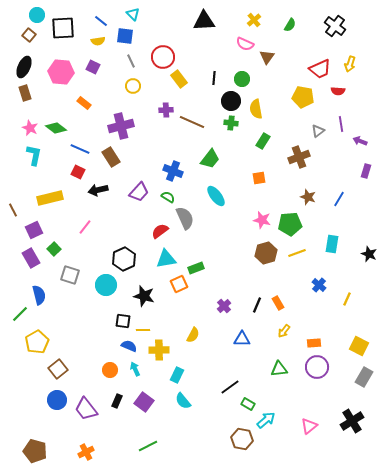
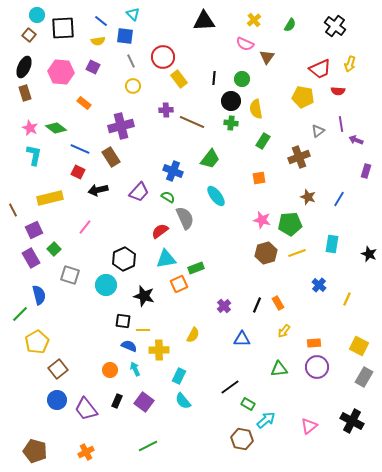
purple arrow at (360, 141): moved 4 px left, 1 px up
cyan rectangle at (177, 375): moved 2 px right, 1 px down
black cross at (352, 421): rotated 30 degrees counterclockwise
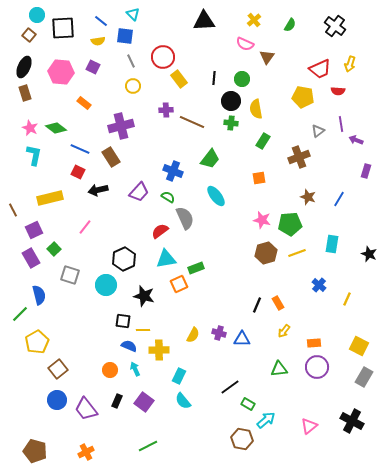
purple cross at (224, 306): moved 5 px left, 27 px down; rotated 32 degrees counterclockwise
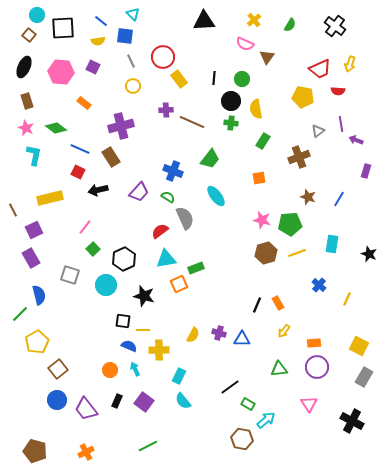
brown rectangle at (25, 93): moved 2 px right, 8 px down
pink star at (30, 128): moved 4 px left
green square at (54, 249): moved 39 px right
pink triangle at (309, 426): moved 22 px up; rotated 24 degrees counterclockwise
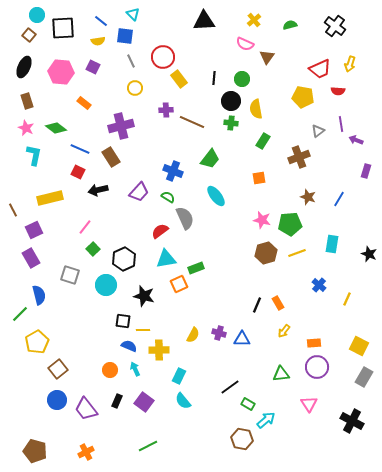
green semicircle at (290, 25): rotated 136 degrees counterclockwise
yellow circle at (133, 86): moved 2 px right, 2 px down
green triangle at (279, 369): moved 2 px right, 5 px down
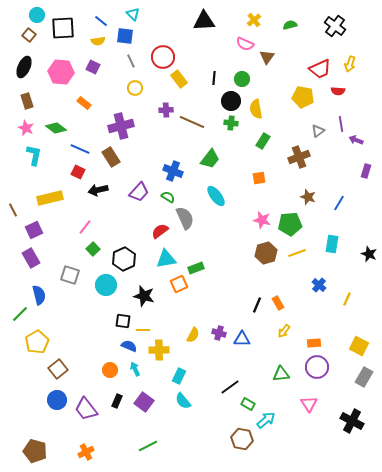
blue line at (339, 199): moved 4 px down
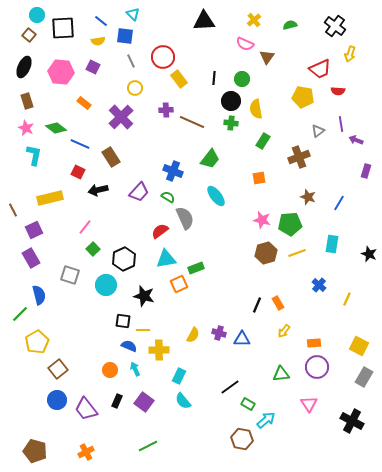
yellow arrow at (350, 64): moved 10 px up
purple cross at (121, 126): moved 9 px up; rotated 30 degrees counterclockwise
blue line at (80, 149): moved 5 px up
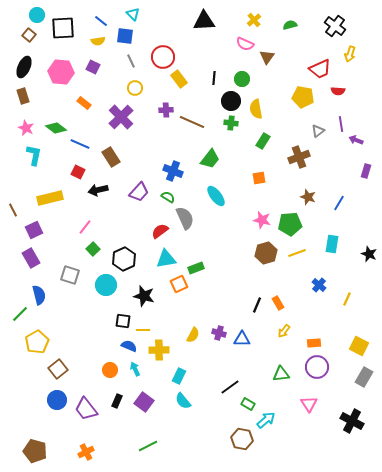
brown rectangle at (27, 101): moved 4 px left, 5 px up
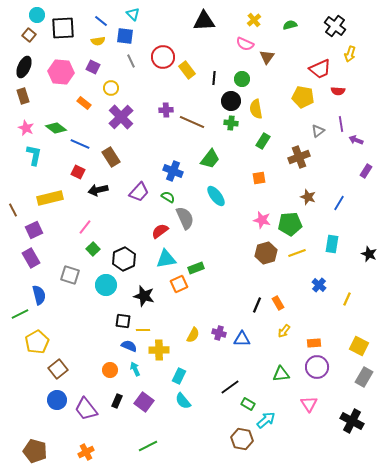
yellow rectangle at (179, 79): moved 8 px right, 9 px up
yellow circle at (135, 88): moved 24 px left
purple rectangle at (366, 171): rotated 16 degrees clockwise
green line at (20, 314): rotated 18 degrees clockwise
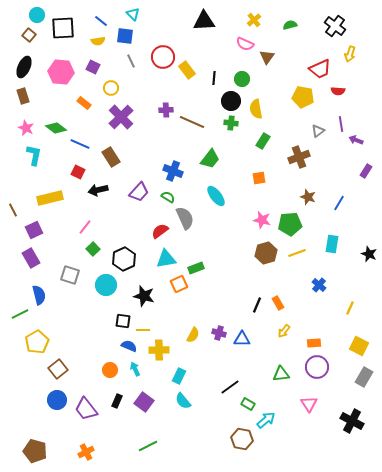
yellow line at (347, 299): moved 3 px right, 9 px down
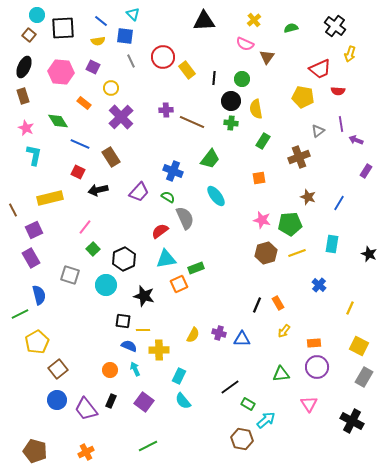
green semicircle at (290, 25): moved 1 px right, 3 px down
green diamond at (56, 128): moved 2 px right, 7 px up; rotated 20 degrees clockwise
black rectangle at (117, 401): moved 6 px left
